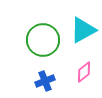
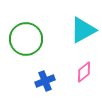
green circle: moved 17 px left, 1 px up
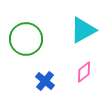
blue cross: rotated 30 degrees counterclockwise
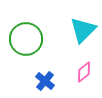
cyan triangle: rotated 16 degrees counterclockwise
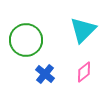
green circle: moved 1 px down
blue cross: moved 7 px up
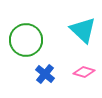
cyan triangle: rotated 32 degrees counterclockwise
pink diamond: rotated 55 degrees clockwise
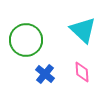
pink diamond: moved 2 px left; rotated 70 degrees clockwise
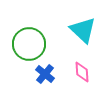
green circle: moved 3 px right, 4 px down
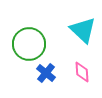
blue cross: moved 1 px right, 1 px up
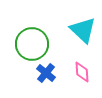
green circle: moved 3 px right
